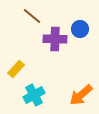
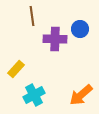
brown line: rotated 42 degrees clockwise
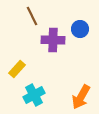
brown line: rotated 18 degrees counterclockwise
purple cross: moved 2 px left, 1 px down
yellow rectangle: moved 1 px right
orange arrow: moved 2 px down; rotated 20 degrees counterclockwise
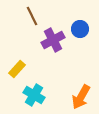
purple cross: rotated 30 degrees counterclockwise
cyan cross: rotated 30 degrees counterclockwise
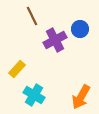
purple cross: moved 2 px right
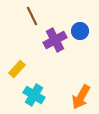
blue circle: moved 2 px down
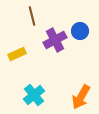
brown line: rotated 12 degrees clockwise
yellow rectangle: moved 15 px up; rotated 24 degrees clockwise
cyan cross: rotated 20 degrees clockwise
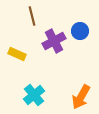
purple cross: moved 1 px left, 1 px down
yellow rectangle: rotated 48 degrees clockwise
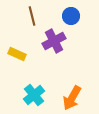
blue circle: moved 9 px left, 15 px up
orange arrow: moved 9 px left, 1 px down
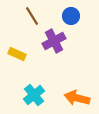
brown line: rotated 18 degrees counterclockwise
orange arrow: moved 5 px right; rotated 75 degrees clockwise
